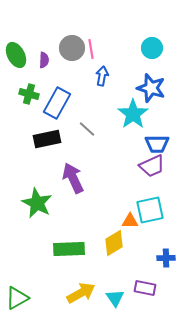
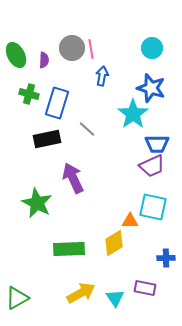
blue rectangle: rotated 12 degrees counterclockwise
cyan square: moved 3 px right, 3 px up; rotated 24 degrees clockwise
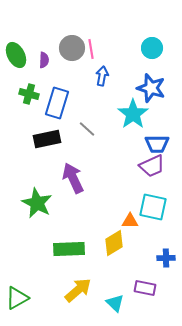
yellow arrow: moved 3 px left, 3 px up; rotated 12 degrees counterclockwise
cyan triangle: moved 5 px down; rotated 12 degrees counterclockwise
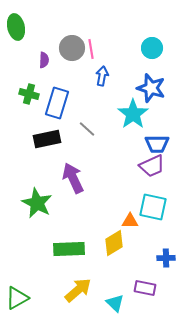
green ellipse: moved 28 px up; rotated 15 degrees clockwise
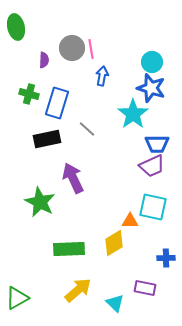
cyan circle: moved 14 px down
green star: moved 3 px right, 1 px up
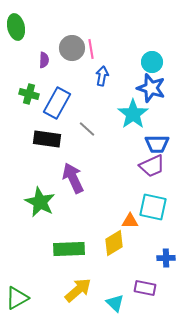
blue rectangle: rotated 12 degrees clockwise
black rectangle: rotated 20 degrees clockwise
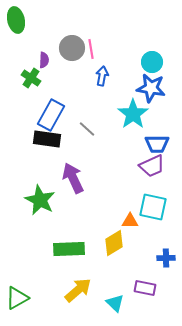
green ellipse: moved 7 px up
blue star: rotated 8 degrees counterclockwise
green cross: moved 2 px right, 16 px up; rotated 18 degrees clockwise
blue rectangle: moved 6 px left, 12 px down
green star: moved 2 px up
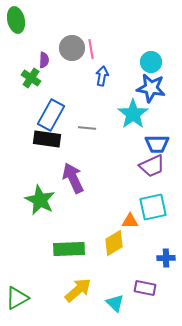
cyan circle: moved 1 px left
gray line: moved 1 px up; rotated 36 degrees counterclockwise
cyan square: rotated 24 degrees counterclockwise
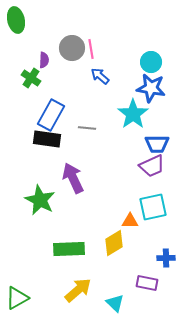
blue arrow: moved 2 px left; rotated 60 degrees counterclockwise
purple rectangle: moved 2 px right, 5 px up
